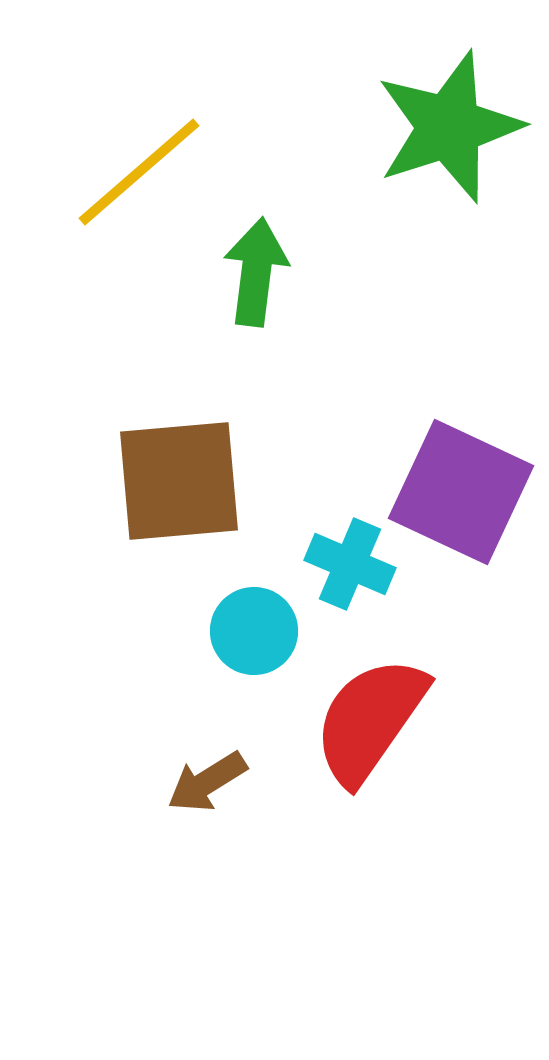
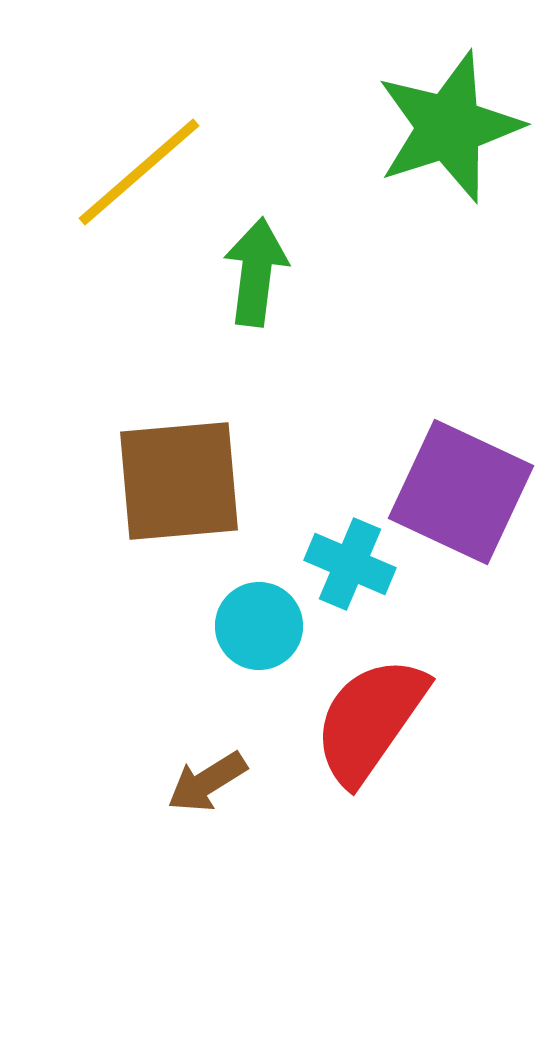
cyan circle: moved 5 px right, 5 px up
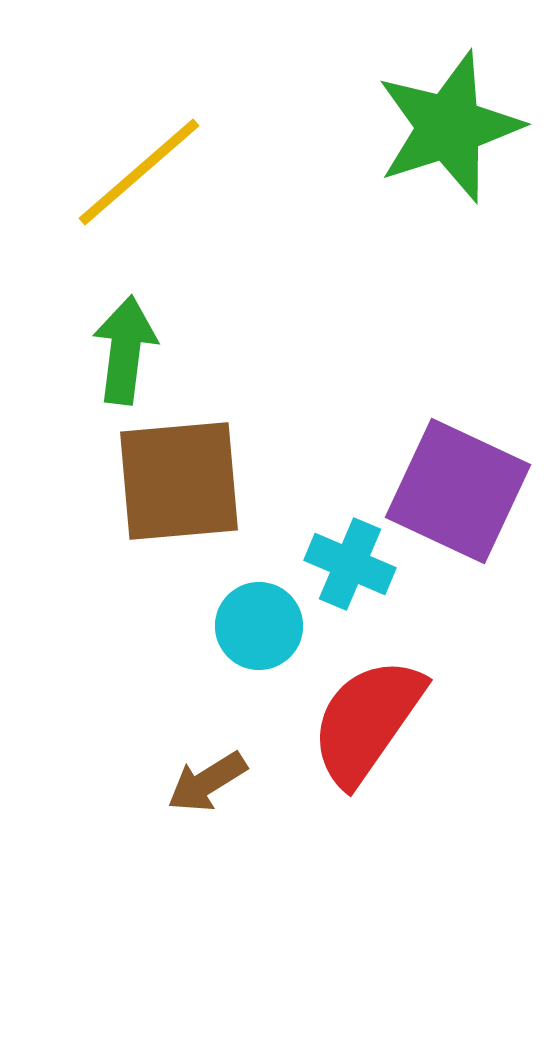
green arrow: moved 131 px left, 78 px down
purple square: moved 3 px left, 1 px up
red semicircle: moved 3 px left, 1 px down
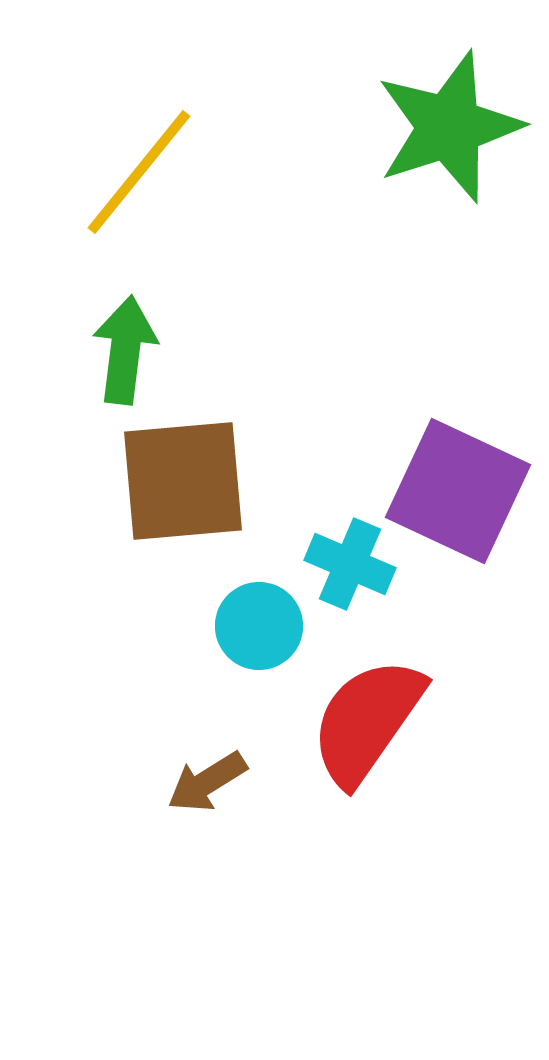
yellow line: rotated 10 degrees counterclockwise
brown square: moved 4 px right
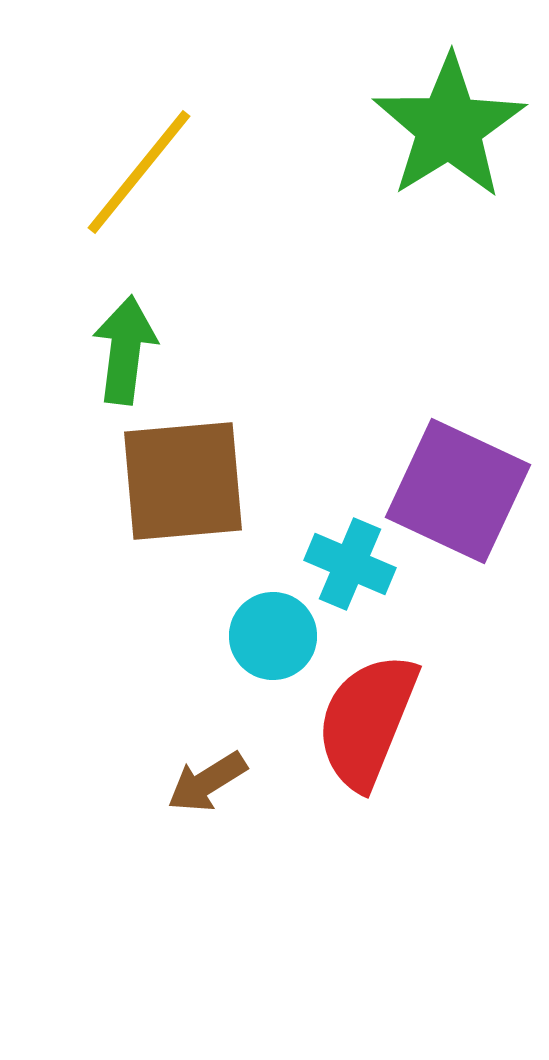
green star: rotated 14 degrees counterclockwise
cyan circle: moved 14 px right, 10 px down
red semicircle: rotated 13 degrees counterclockwise
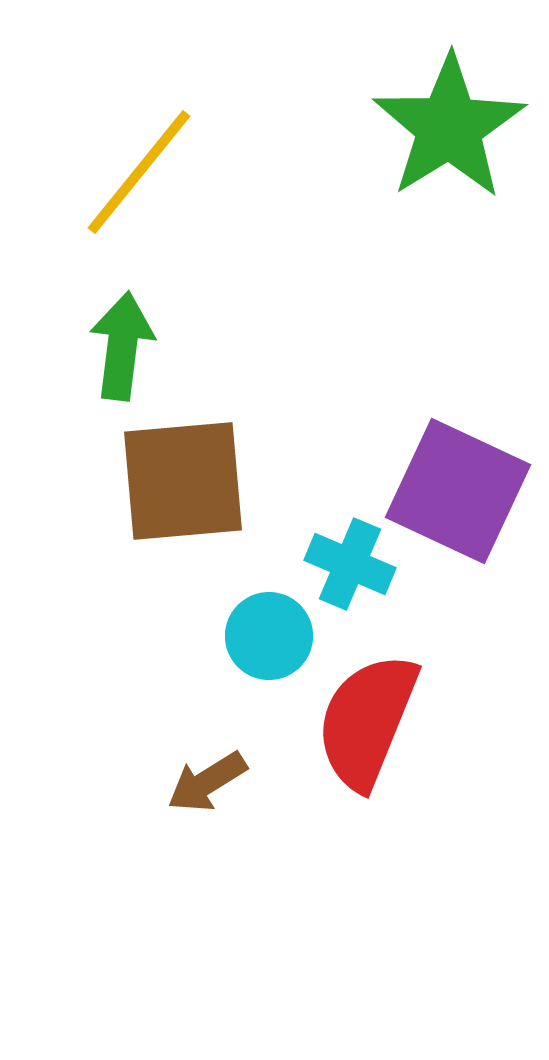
green arrow: moved 3 px left, 4 px up
cyan circle: moved 4 px left
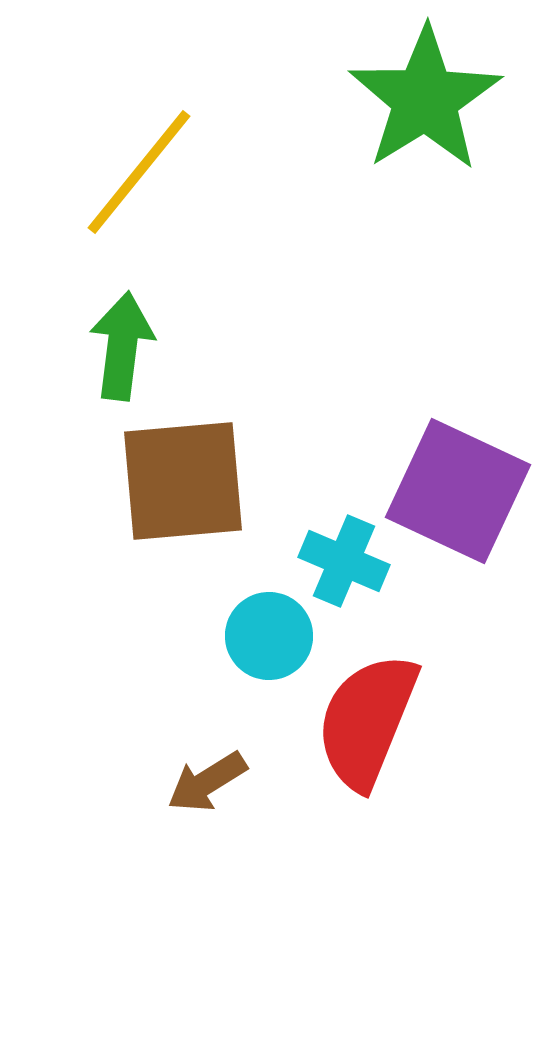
green star: moved 24 px left, 28 px up
cyan cross: moved 6 px left, 3 px up
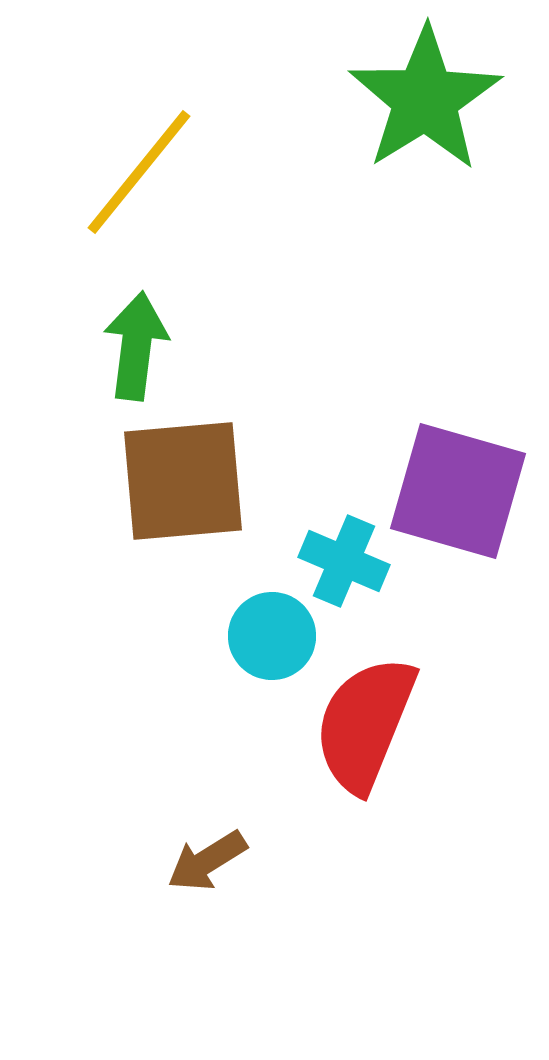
green arrow: moved 14 px right
purple square: rotated 9 degrees counterclockwise
cyan circle: moved 3 px right
red semicircle: moved 2 px left, 3 px down
brown arrow: moved 79 px down
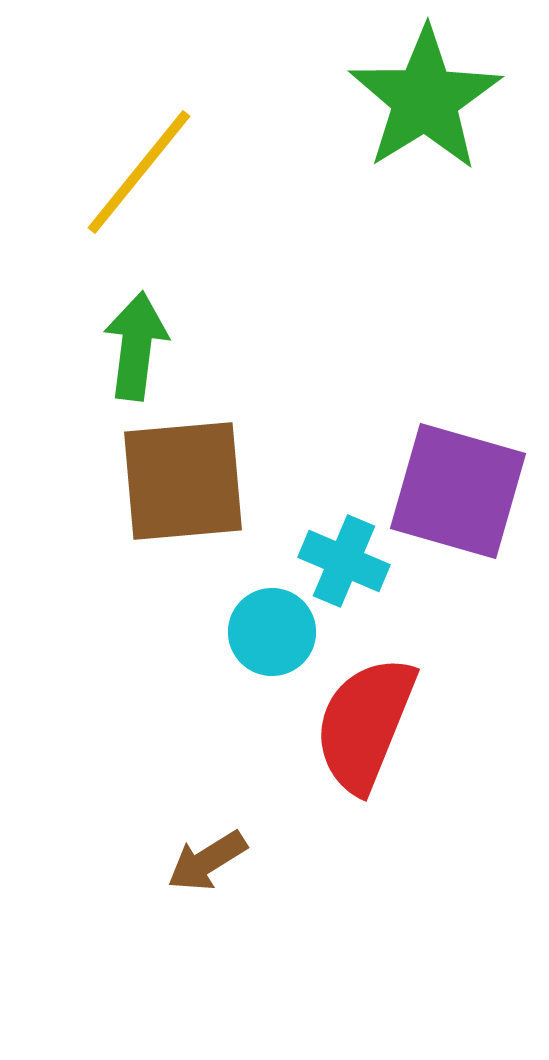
cyan circle: moved 4 px up
